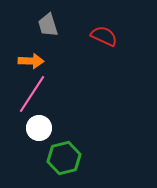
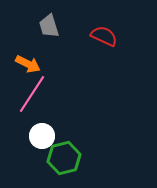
gray trapezoid: moved 1 px right, 1 px down
orange arrow: moved 3 px left, 3 px down; rotated 25 degrees clockwise
white circle: moved 3 px right, 8 px down
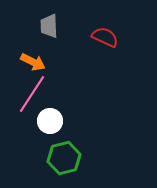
gray trapezoid: rotated 15 degrees clockwise
red semicircle: moved 1 px right, 1 px down
orange arrow: moved 5 px right, 2 px up
white circle: moved 8 px right, 15 px up
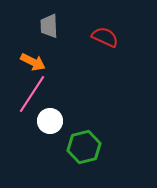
green hexagon: moved 20 px right, 11 px up
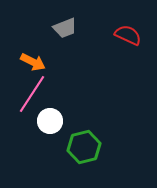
gray trapezoid: moved 16 px right, 2 px down; rotated 110 degrees counterclockwise
red semicircle: moved 23 px right, 2 px up
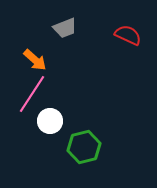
orange arrow: moved 2 px right, 2 px up; rotated 15 degrees clockwise
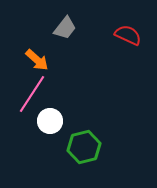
gray trapezoid: rotated 30 degrees counterclockwise
orange arrow: moved 2 px right
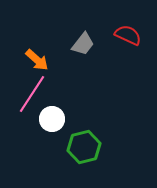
gray trapezoid: moved 18 px right, 16 px down
white circle: moved 2 px right, 2 px up
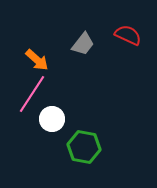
green hexagon: rotated 24 degrees clockwise
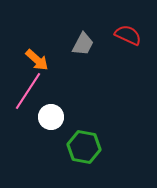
gray trapezoid: rotated 10 degrees counterclockwise
pink line: moved 4 px left, 3 px up
white circle: moved 1 px left, 2 px up
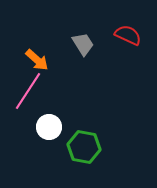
gray trapezoid: rotated 60 degrees counterclockwise
white circle: moved 2 px left, 10 px down
